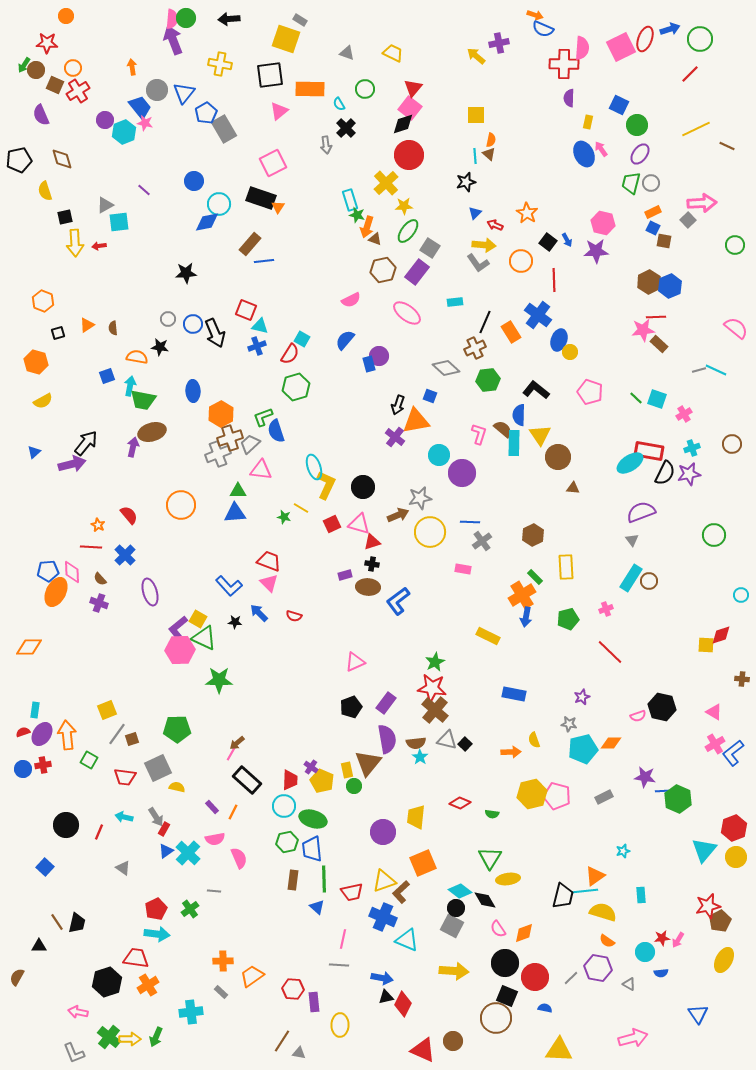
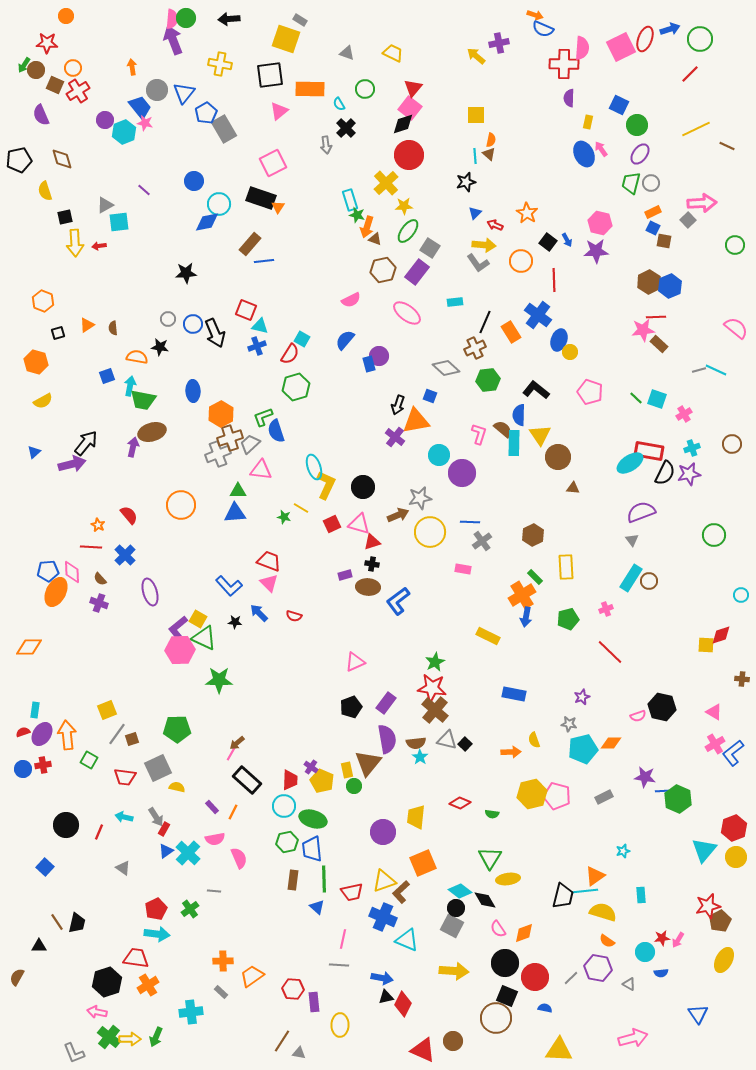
pink hexagon at (603, 223): moved 3 px left
pink arrow at (78, 1012): moved 19 px right
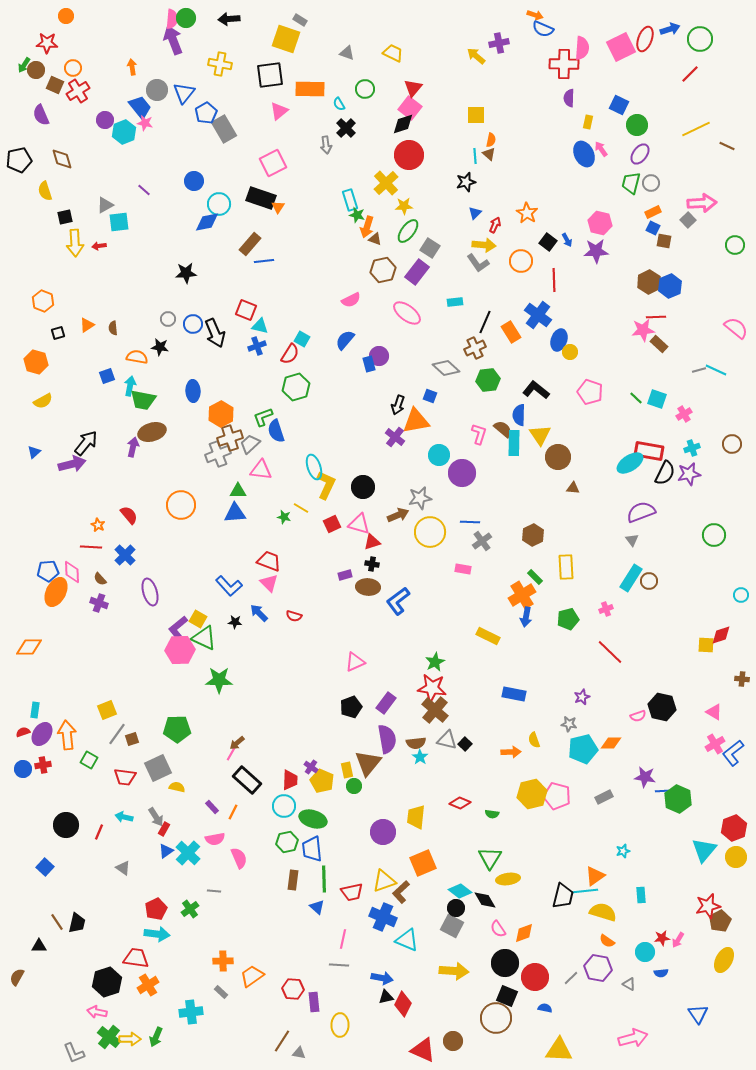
red arrow at (495, 225): rotated 91 degrees clockwise
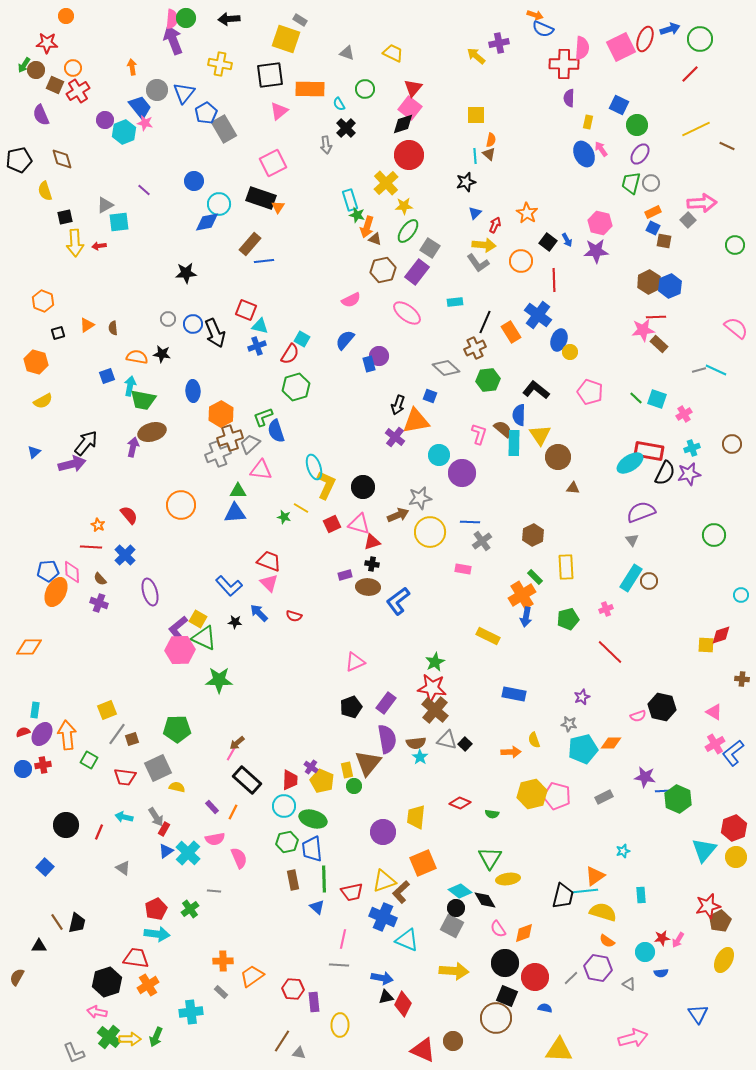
black star at (160, 347): moved 2 px right, 7 px down
brown rectangle at (293, 880): rotated 18 degrees counterclockwise
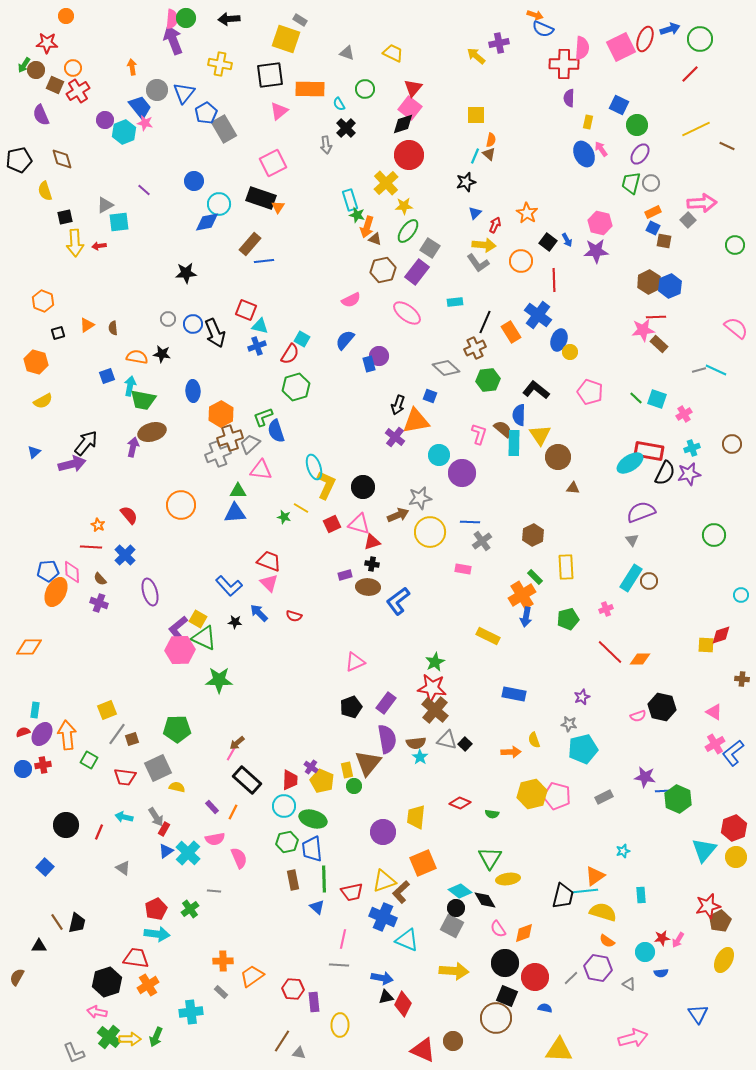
cyan line at (475, 156): rotated 28 degrees clockwise
orange diamond at (611, 743): moved 29 px right, 84 px up
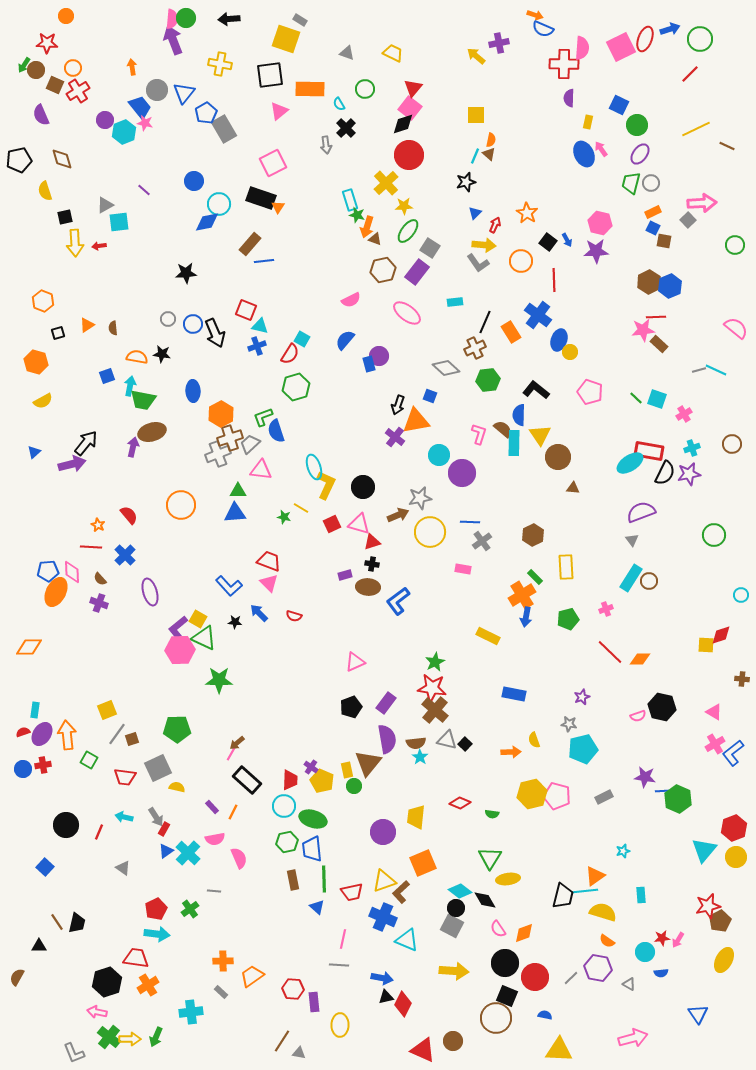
blue semicircle at (545, 1008): moved 7 px down
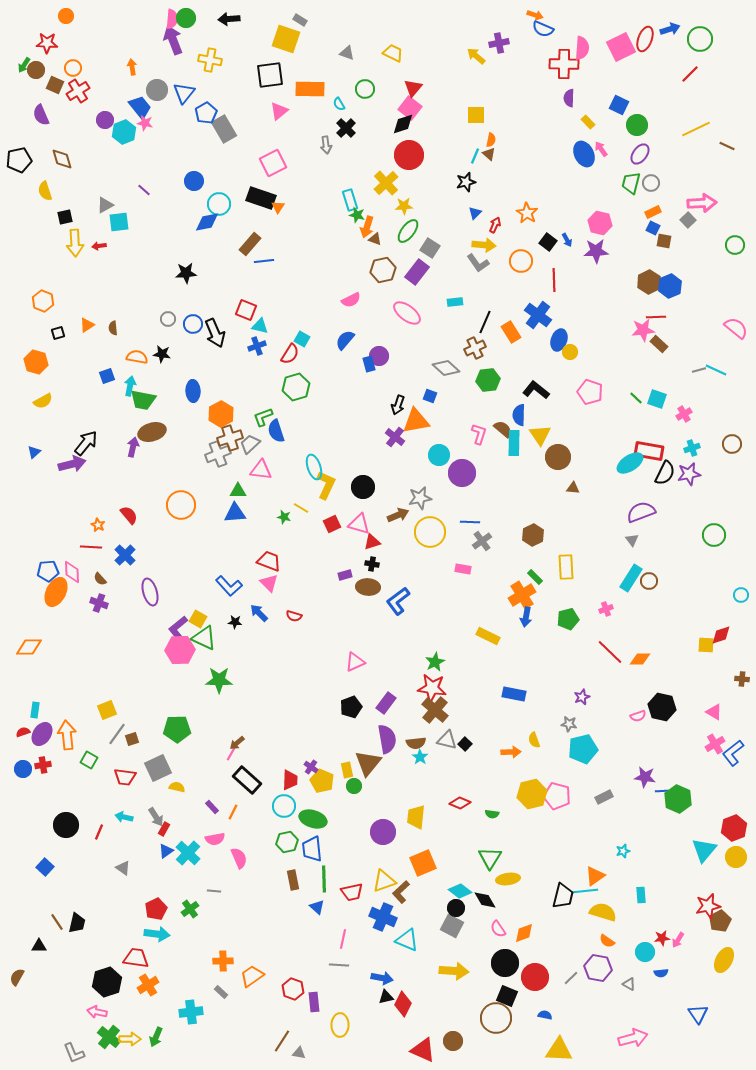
yellow cross at (220, 64): moved 10 px left, 4 px up
yellow rectangle at (588, 122): rotated 56 degrees counterclockwise
red hexagon at (293, 989): rotated 15 degrees clockwise
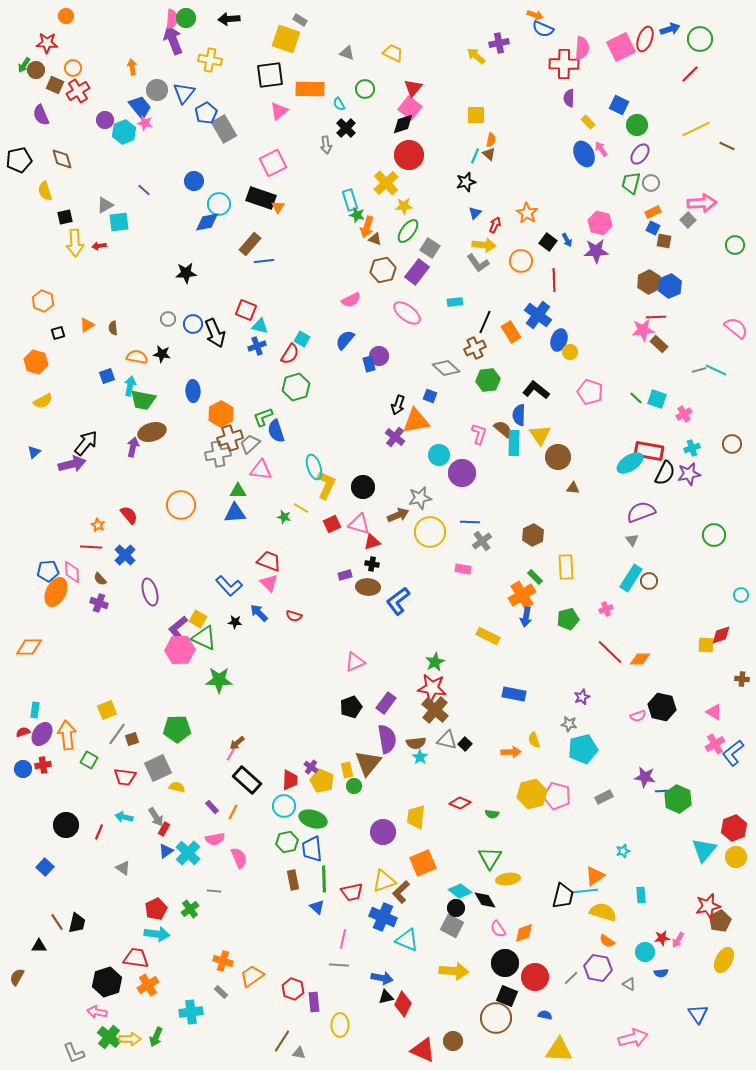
gray cross at (218, 454): rotated 10 degrees clockwise
orange cross at (223, 961): rotated 18 degrees clockwise
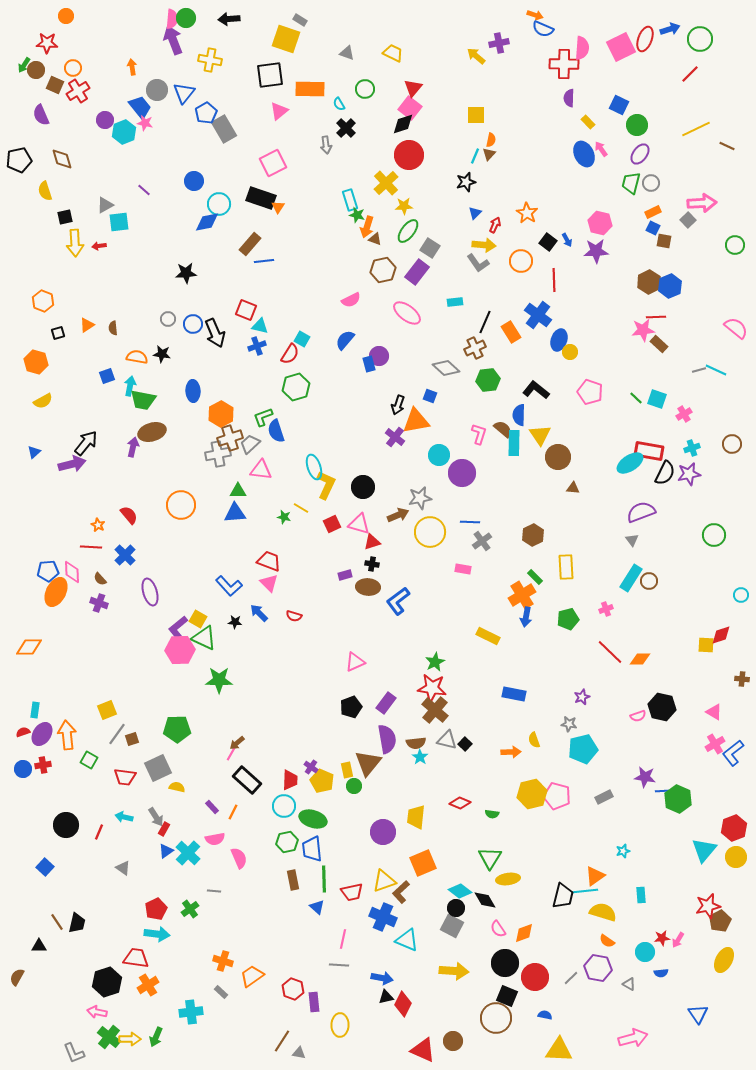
brown triangle at (489, 154): rotated 32 degrees clockwise
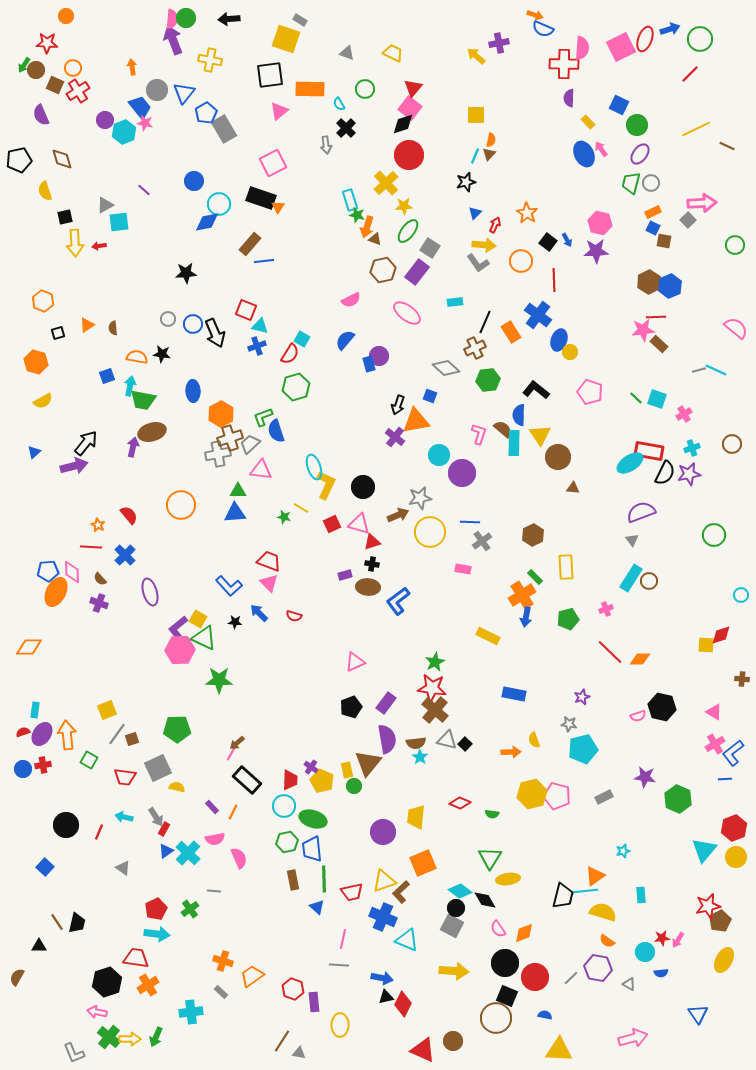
purple arrow at (72, 464): moved 2 px right, 2 px down
blue line at (662, 791): moved 63 px right, 12 px up
